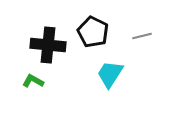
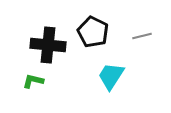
cyan trapezoid: moved 1 px right, 2 px down
green L-shape: rotated 15 degrees counterclockwise
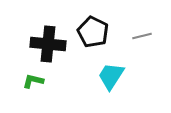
black cross: moved 1 px up
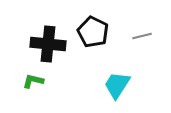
cyan trapezoid: moved 6 px right, 9 px down
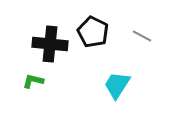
gray line: rotated 42 degrees clockwise
black cross: moved 2 px right
